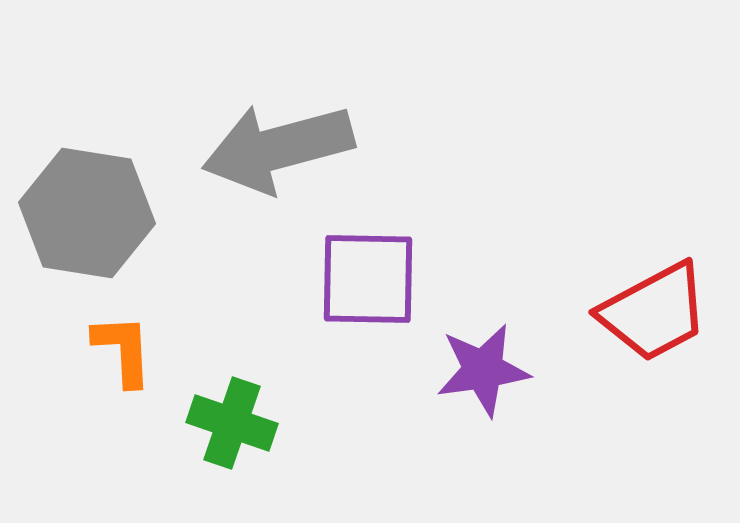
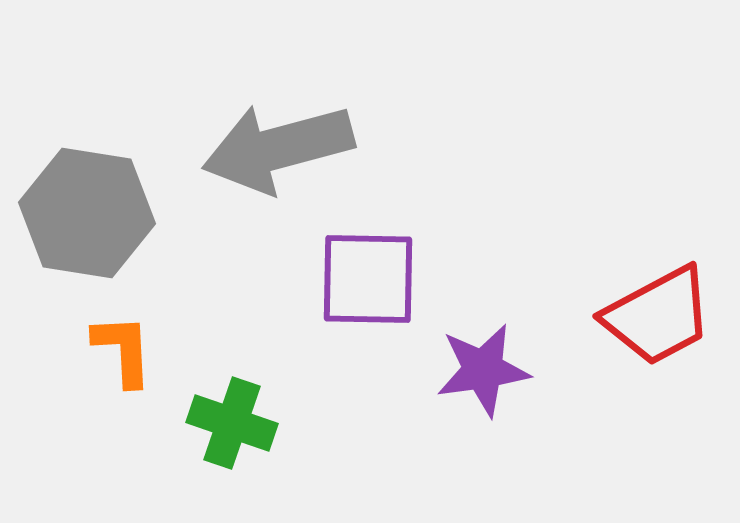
red trapezoid: moved 4 px right, 4 px down
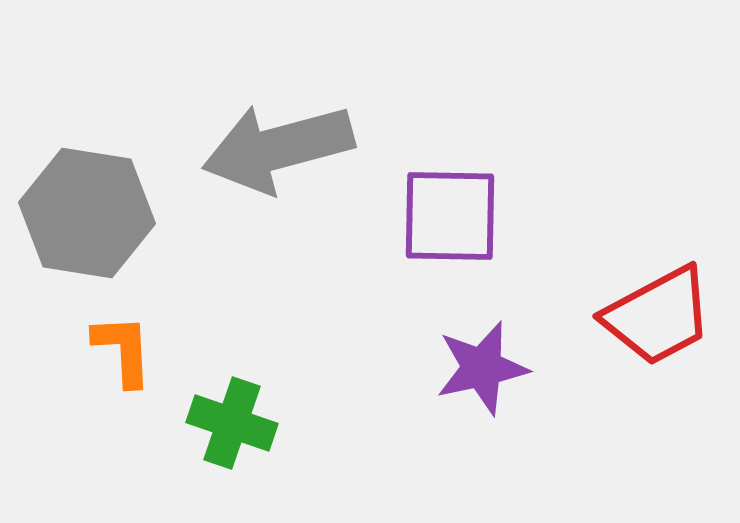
purple square: moved 82 px right, 63 px up
purple star: moved 1 px left, 2 px up; rotated 4 degrees counterclockwise
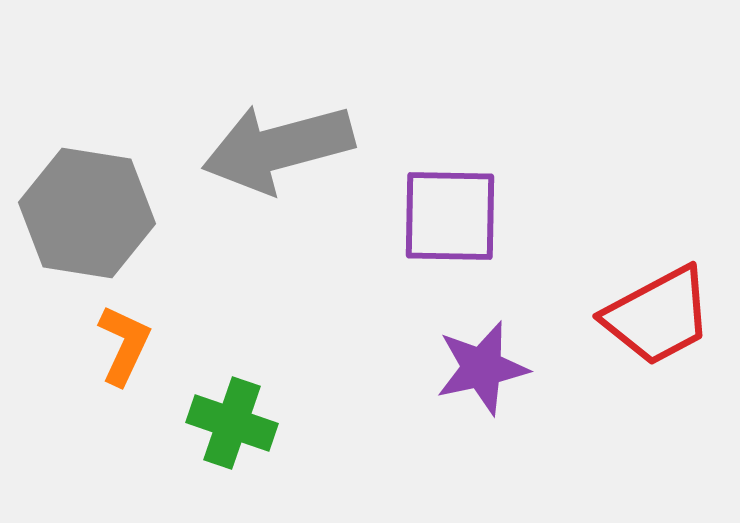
orange L-shape: moved 1 px right, 5 px up; rotated 28 degrees clockwise
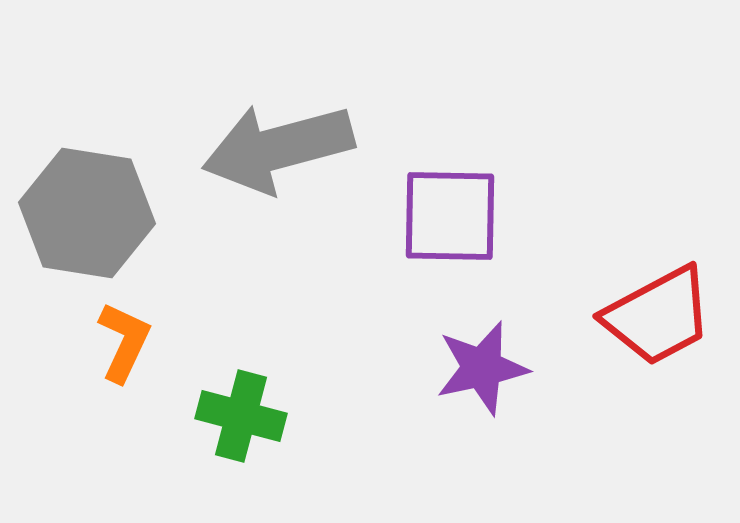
orange L-shape: moved 3 px up
green cross: moved 9 px right, 7 px up; rotated 4 degrees counterclockwise
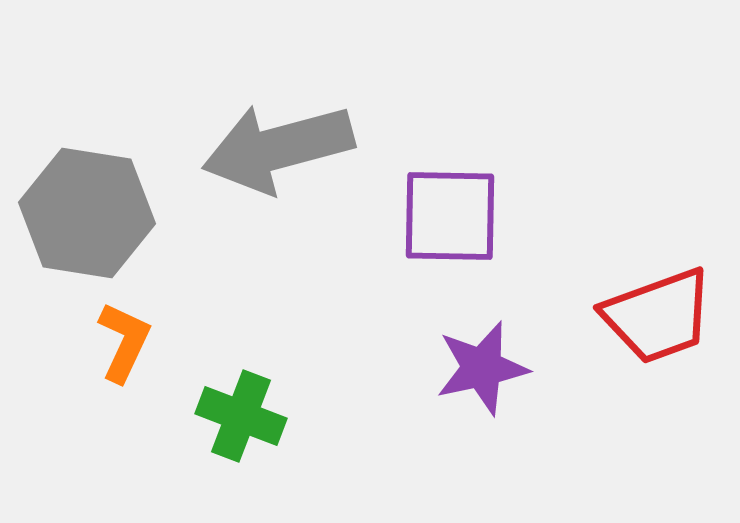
red trapezoid: rotated 8 degrees clockwise
green cross: rotated 6 degrees clockwise
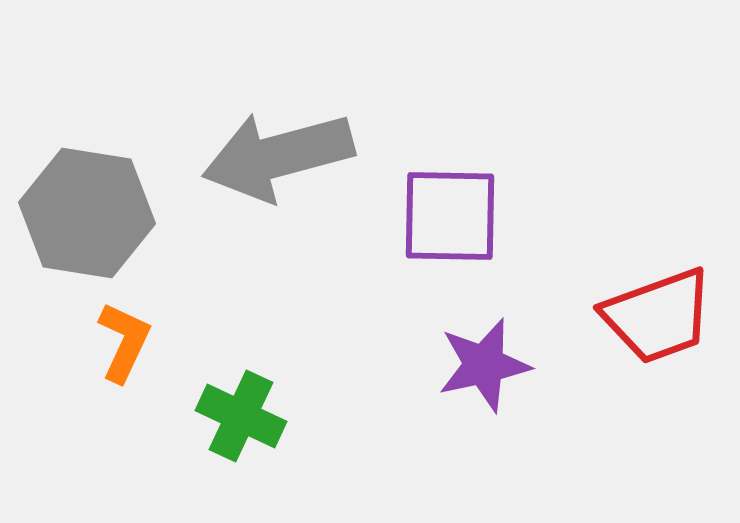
gray arrow: moved 8 px down
purple star: moved 2 px right, 3 px up
green cross: rotated 4 degrees clockwise
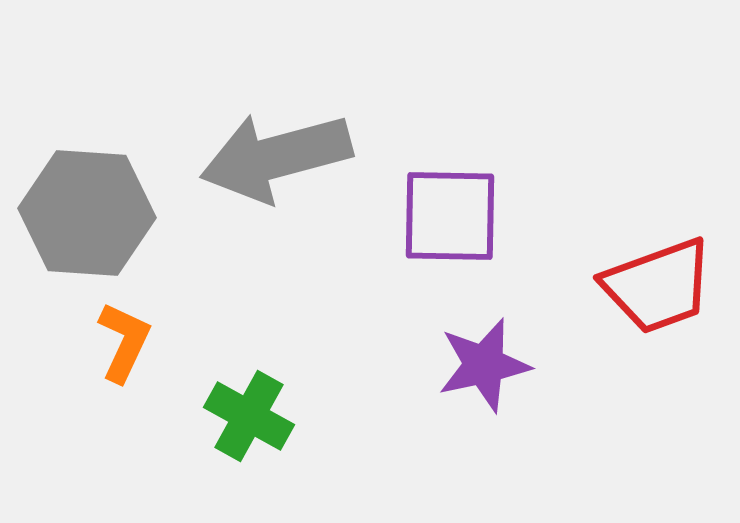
gray arrow: moved 2 px left, 1 px down
gray hexagon: rotated 5 degrees counterclockwise
red trapezoid: moved 30 px up
green cross: moved 8 px right; rotated 4 degrees clockwise
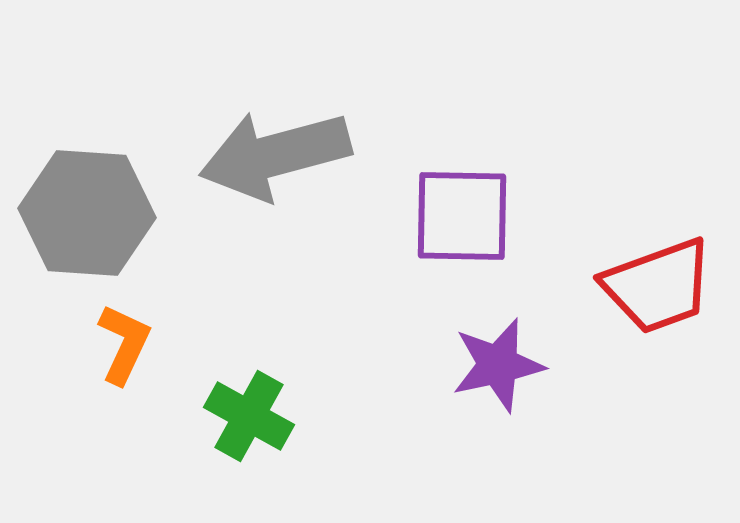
gray arrow: moved 1 px left, 2 px up
purple square: moved 12 px right
orange L-shape: moved 2 px down
purple star: moved 14 px right
